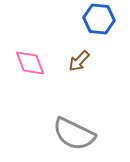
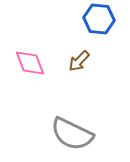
gray semicircle: moved 2 px left
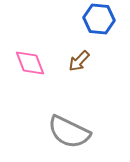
gray semicircle: moved 3 px left, 2 px up
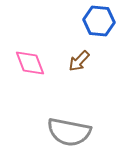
blue hexagon: moved 2 px down
gray semicircle: rotated 15 degrees counterclockwise
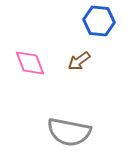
brown arrow: rotated 10 degrees clockwise
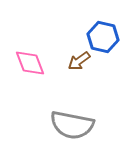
blue hexagon: moved 4 px right, 16 px down; rotated 8 degrees clockwise
gray semicircle: moved 3 px right, 7 px up
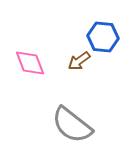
blue hexagon: rotated 8 degrees counterclockwise
gray semicircle: rotated 27 degrees clockwise
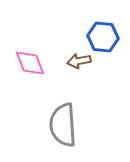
brown arrow: rotated 25 degrees clockwise
gray semicircle: moved 9 px left; rotated 48 degrees clockwise
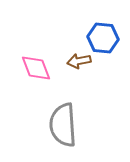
blue hexagon: moved 1 px down
pink diamond: moved 6 px right, 5 px down
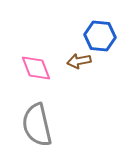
blue hexagon: moved 3 px left, 2 px up
gray semicircle: moved 26 px left; rotated 9 degrees counterclockwise
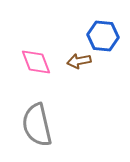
blue hexagon: moved 3 px right
pink diamond: moved 6 px up
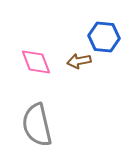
blue hexagon: moved 1 px right, 1 px down
